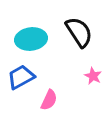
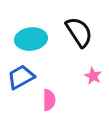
pink semicircle: rotated 25 degrees counterclockwise
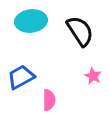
black semicircle: moved 1 px right, 1 px up
cyan ellipse: moved 18 px up
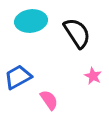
black semicircle: moved 3 px left, 2 px down
blue trapezoid: moved 3 px left
pink semicircle: rotated 35 degrees counterclockwise
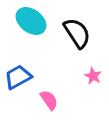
cyan ellipse: rotated 44 degrees clockwise
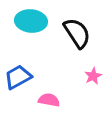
cyan ellipse: rotated 32 degrees counterclockwise
pink star: rotated 18 degrees clockwise
pink semicircle: rotated 45 degrees counterclockwise
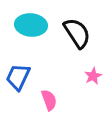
cyan ellipse: moved 4 px down
blue trapezoid: rotated 36 degrees counterclockwise
pink semicircle: rotated 60 degrees clockwise
